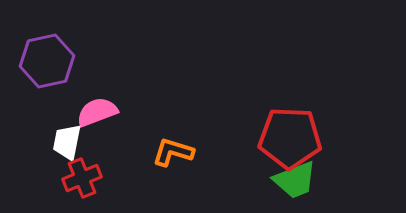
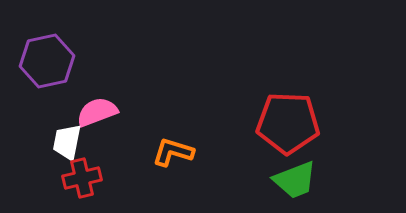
red pentagon: moved 2 px left, 15 px up
red cross: rotated 9 degrees clockwise
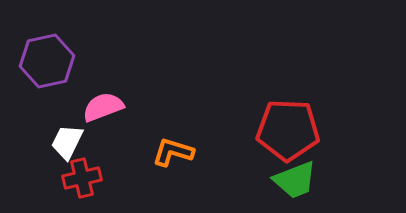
pink semicircle: moved 6 px right, 5 px up
red pentagon: moved 7 px down
white trapezoid: rotated 15 degrees clockwise
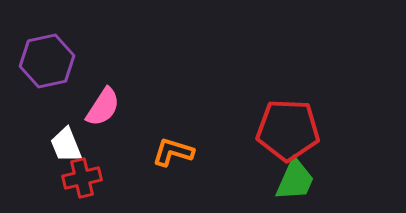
pink semicircle: rotated 144 degrees clockwise
white trapezoid: moved 1 px left, 3 px down; rotated 48 degrees counterclockwise
green trapezoid: rotated 45 degrees counterclockwise
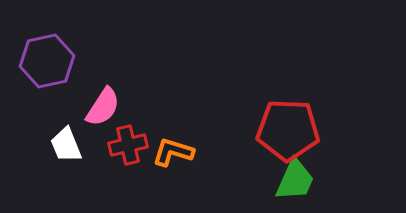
red cross: moved 46 px right, 33 px up
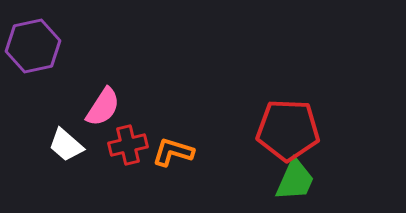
purple hexagon: moved 14 px left, 15 px up
white trapezoid: rotated 27 degrees counterclockwise
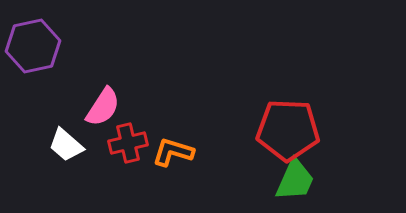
red cross: moved 2 px up
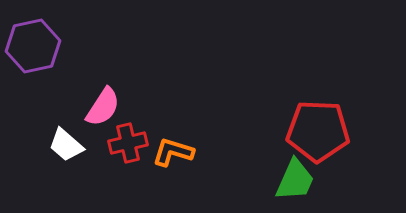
red pentagon: moved 30 px right, 1 px down
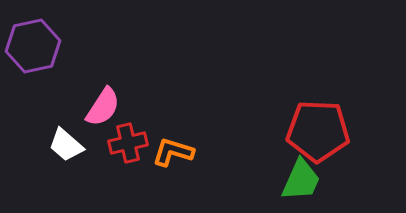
green trapezoid: moved 6 px right
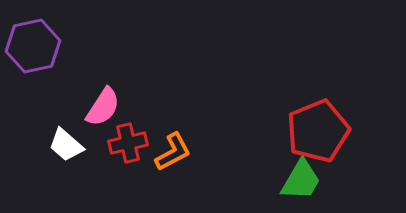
red pentagon: rotated 24 degrees counterclockwise
orange L-shape: rotated 135 degrees clockwise
green trapezoid: rotated 6 degrees clockwise
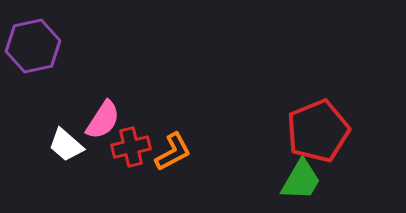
pink semicircle: moved 13 px down
red cross: moved 3 px right, 4 px down
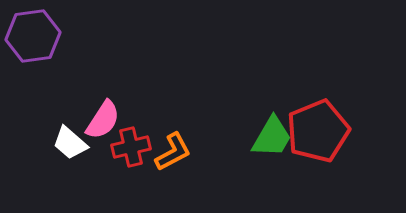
purple hexagon: moved 10 px up; rotated 4 degrees clockwise
white trapezoid: moved 4 px right, 2 px up
green trapezoid: moved 29 px left, 43 px up
